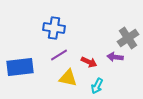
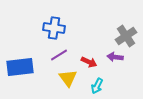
gray cross: moved 2 px left, 2 px up
yellow triangle: rotated 42 degrees clockwise
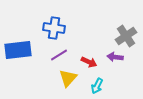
blue rectangle: moved 2 px left, 17 px up
yellow triangle: rotated 18 degrees clockwise
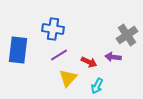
blue cross: moved 1 px left, 1 px down
gray cross: moved 1 px right, 1 px up
blue rectangle: rotated 76 degrees counterclockwise
purple arrow: moved 2 px left
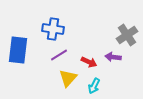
cyan arrow: moved 3 px left
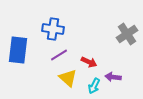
gray cross: moved 1 px up
purple arrow: moved 20 px down
yellow triangle: rotated 30 degrees counterclockwise
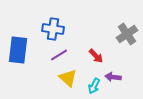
red arrow: moved 7 px right, 6 px up; rotated 21 degrees clockwise
